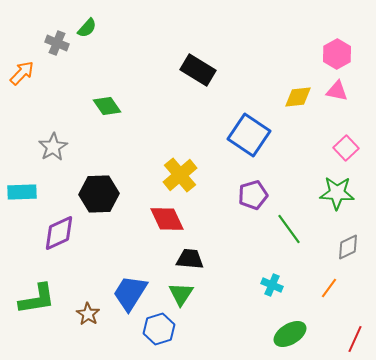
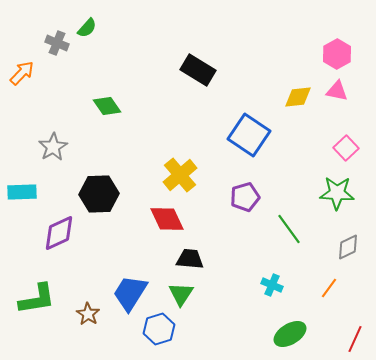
purple pentagon: moved 8 px left, 2 px down
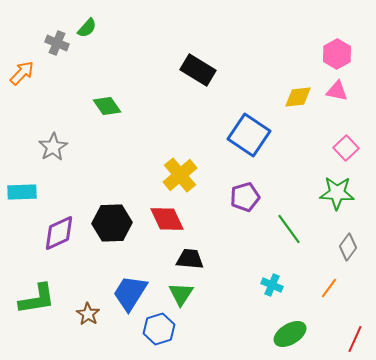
black hexagon: moved 13 px right, 29 px down
gray diamond: rotated 28 degrees counterclockwise
